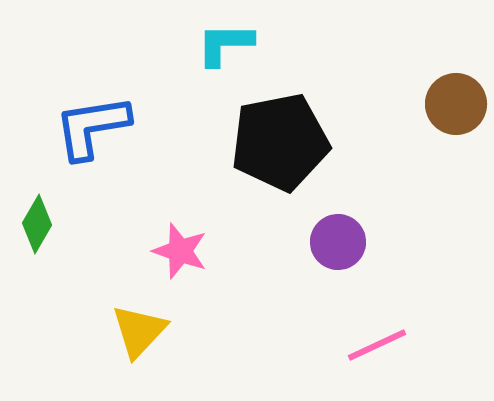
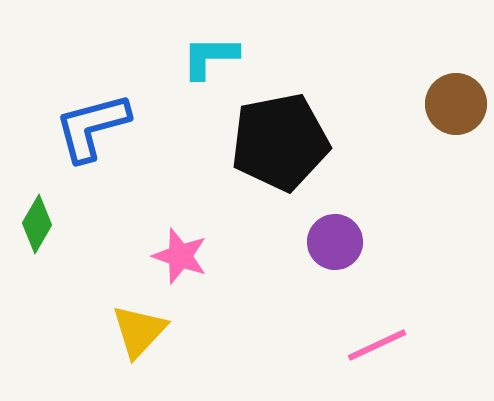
cyan L-shape: moved 15 px left, 13 px down
blue L-shape: rotated 6 degrees counterclockwise
purple circle: moved 3 px left
pink star: moved 5 px down
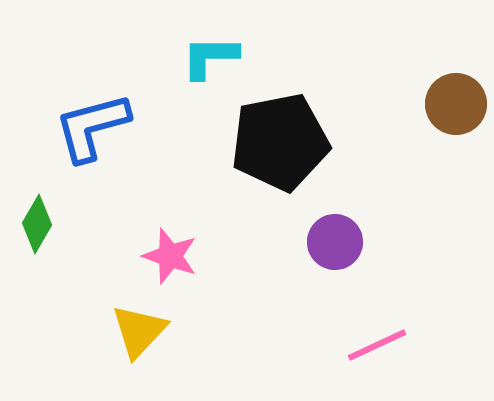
pink star: moved 10 px left
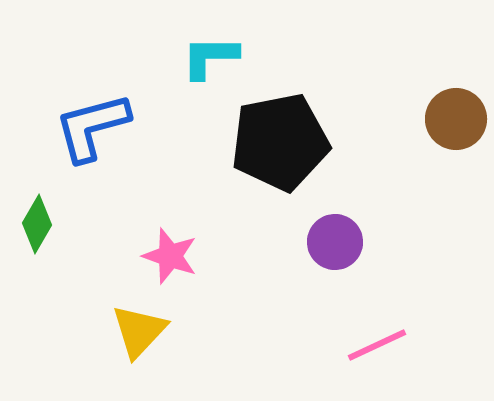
brown circle: moved 15 px down
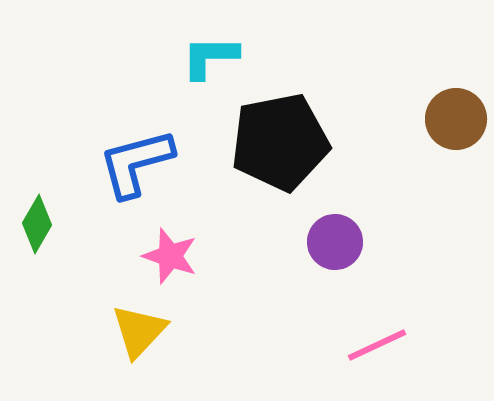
blue L-shape: moved 44 px right, 36 px down
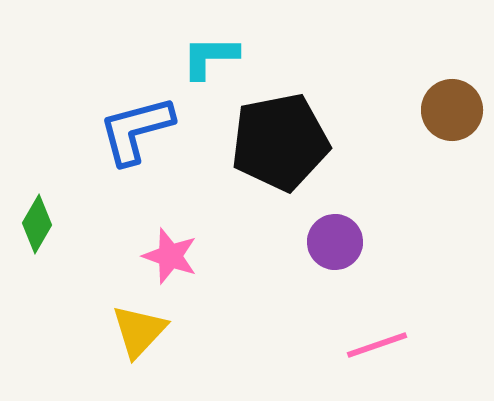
brown circle: moved 4 px left, 9 px up
blue L-shape: moved 33 px up
pink line: rotated 6 degrees clockwise
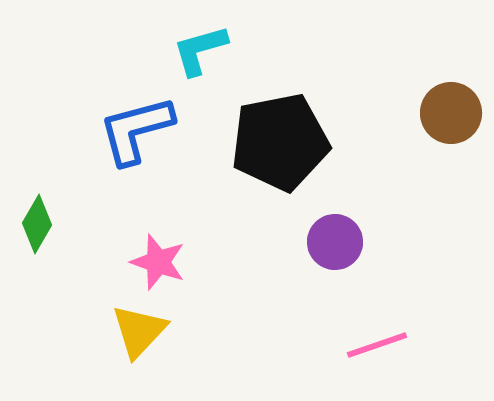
cyan L-shape: moved 10 px left, 7 px up; rotated 16 degrees counterclockwise
brown circle: moved 1 px left, 3 px down
pink star: moved 12 px left, 6 px down
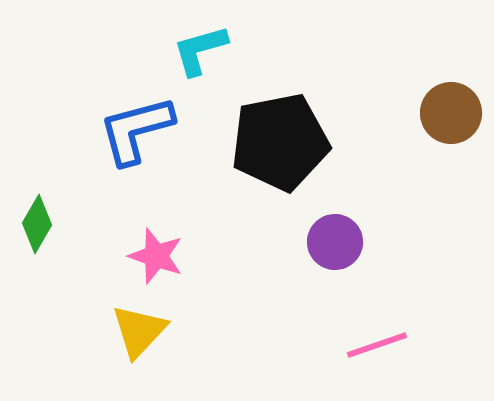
pink star: moved 2 px left, 6 px up
